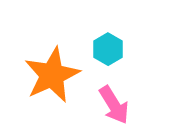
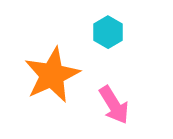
cyan hexagon: moved 17 px up
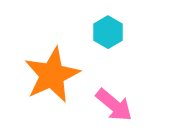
pink arrow: rotated 18 degrees counterclockwise
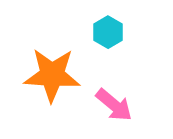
orange star: rotated 28 degrees clockwise
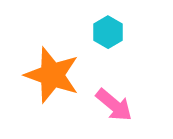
orange star: rotated 16 degrees clockwise
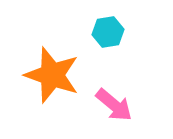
cyan hexagon: rotated 20 degrees clockwise
